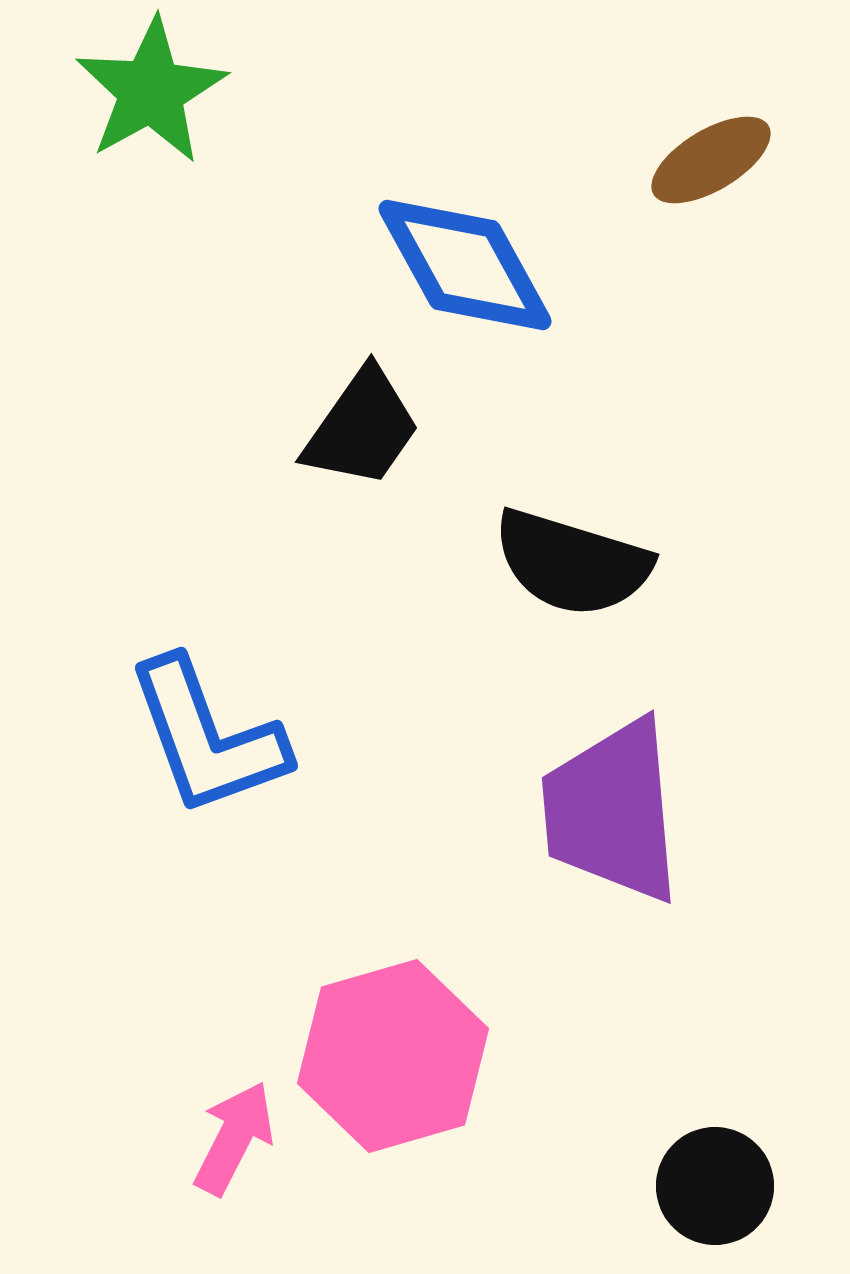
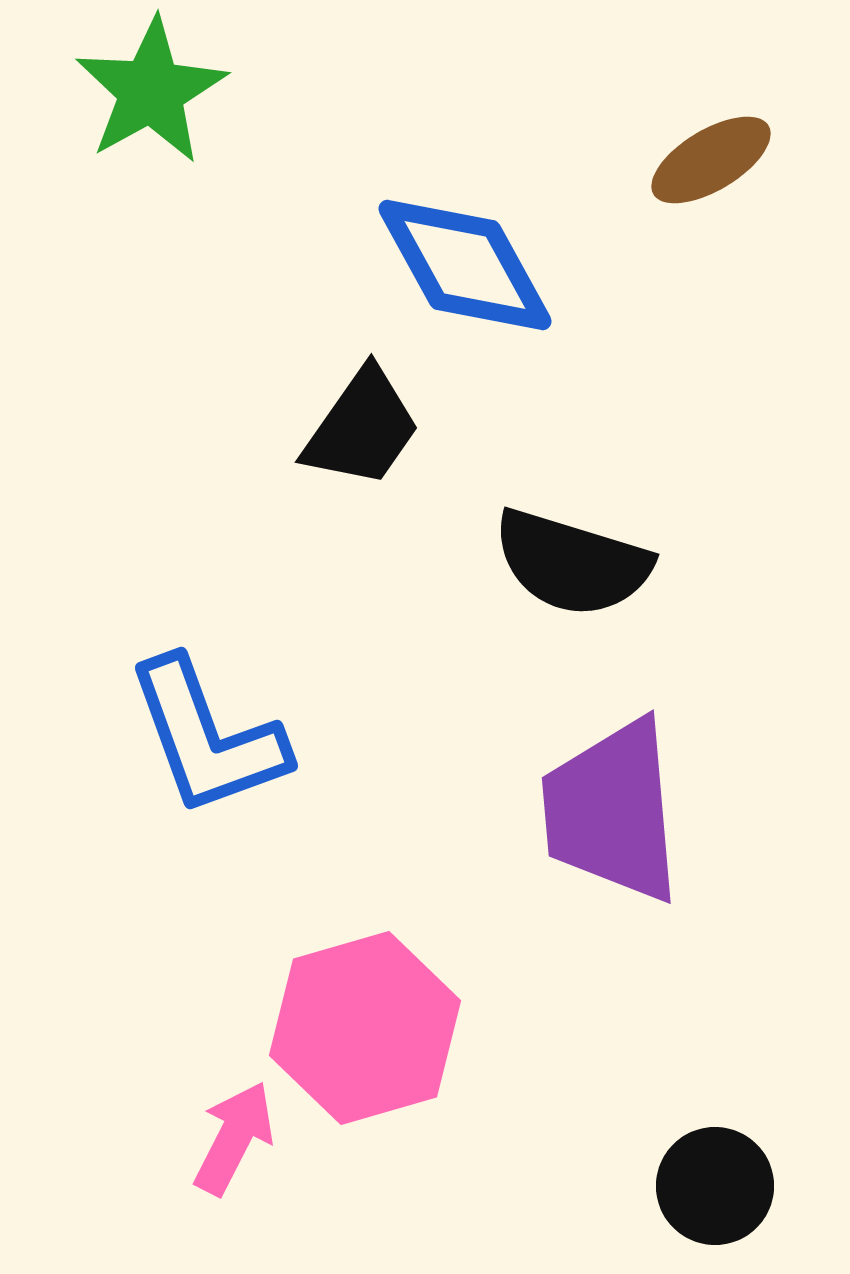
pink hexagon: moved 28 px left, 28 px up
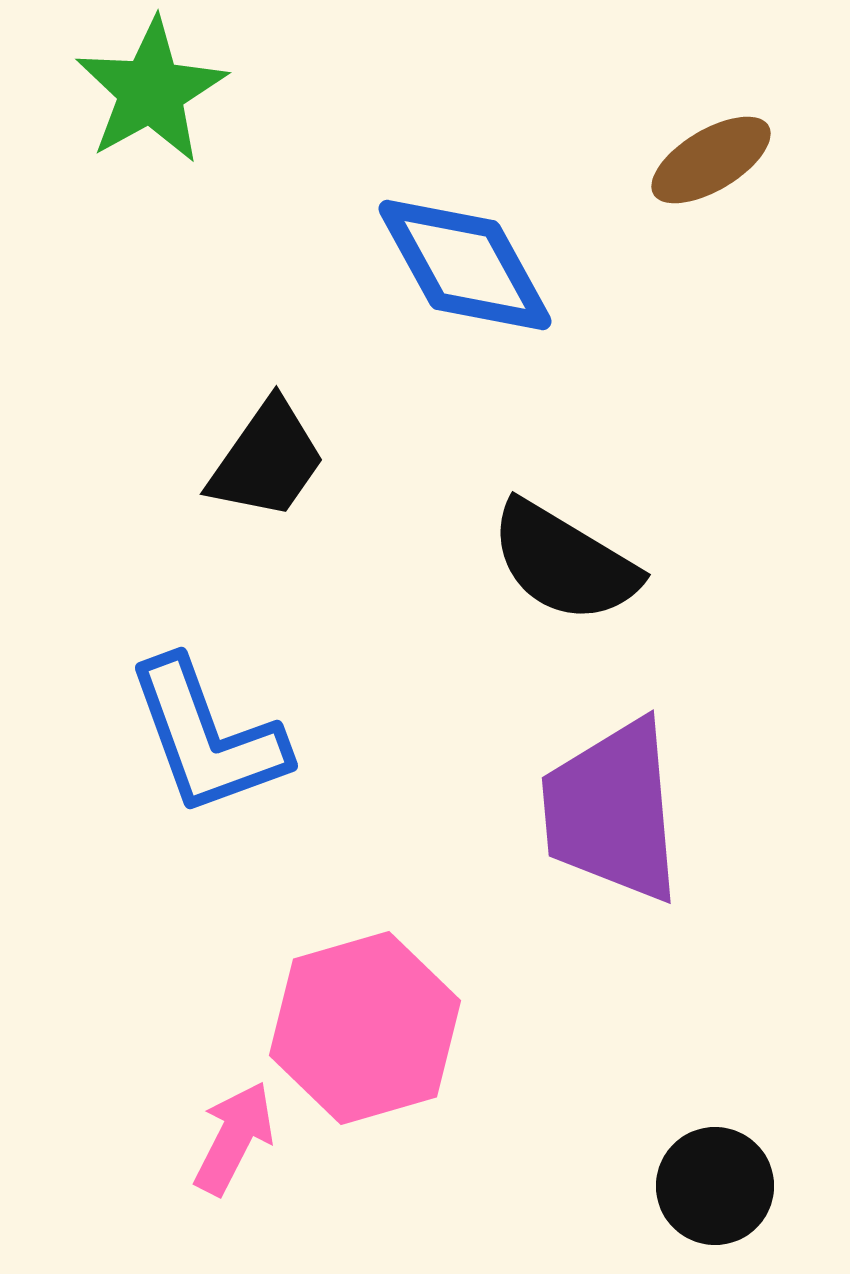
black trapezoid: moved 95 px left, 32 px down
black semicircle: moved 8 px left, 1 px up; rotated 14 degrees clockwise
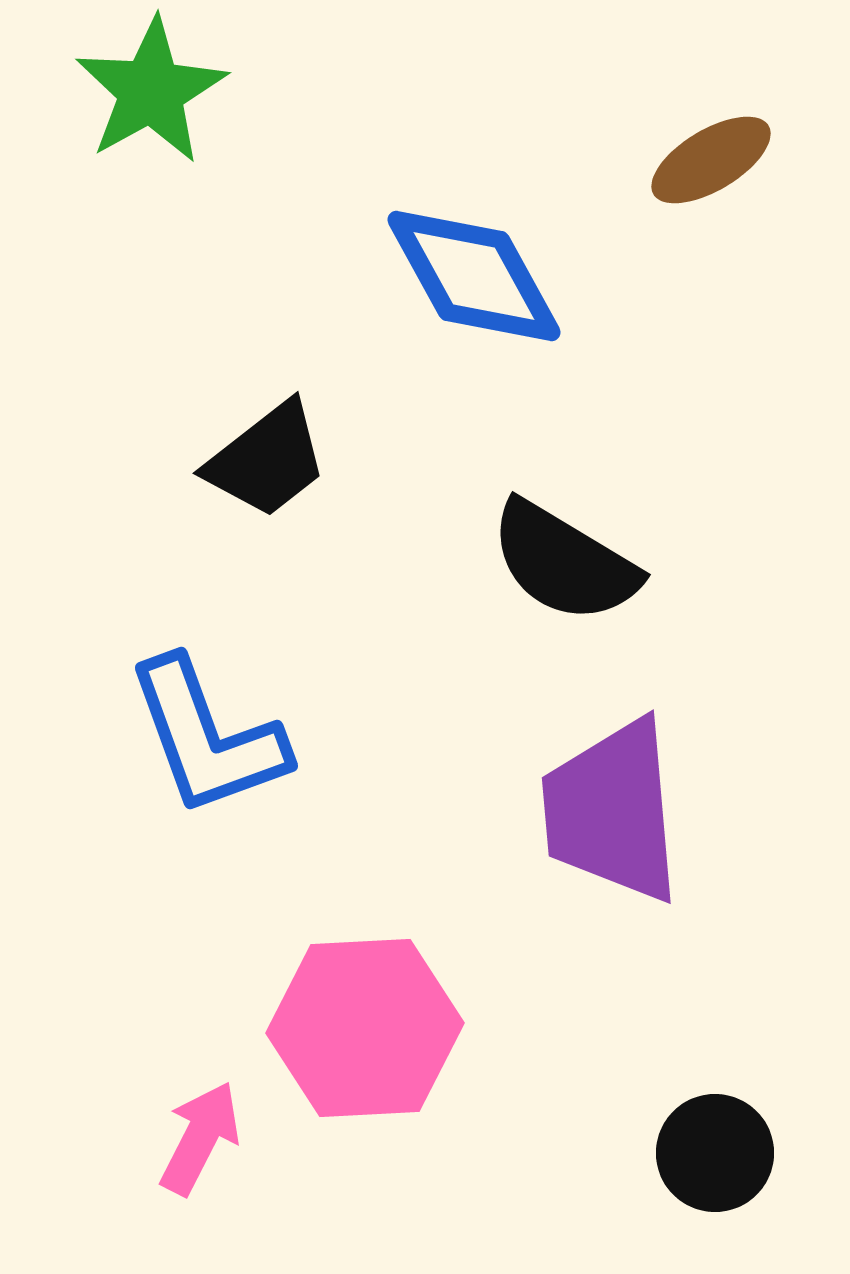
blue diamond: moved 9 px right, 11 px down
black trapezoid: rotated 17 degrees clockwise
pink hexagon: rotated 13 degrees clockwise
pink arrow: moved 34 px left
black circle: moved 33 px up
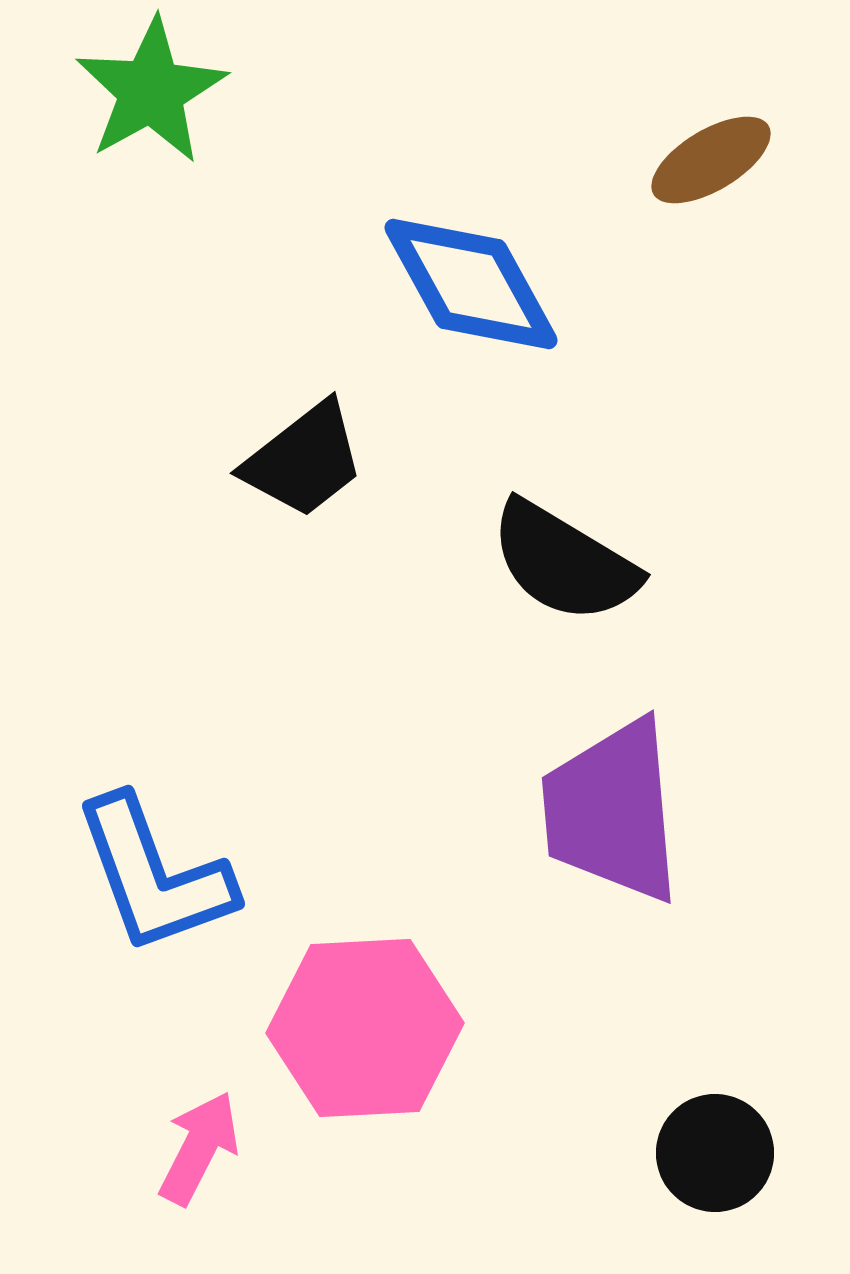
blue diamond: moved 3 px left, 8 px down
black trapezoid: moved 37 px right
blue L-shape: moved 53 px left, 138 px down
pink arrow: moved 1 px left, 10 px down
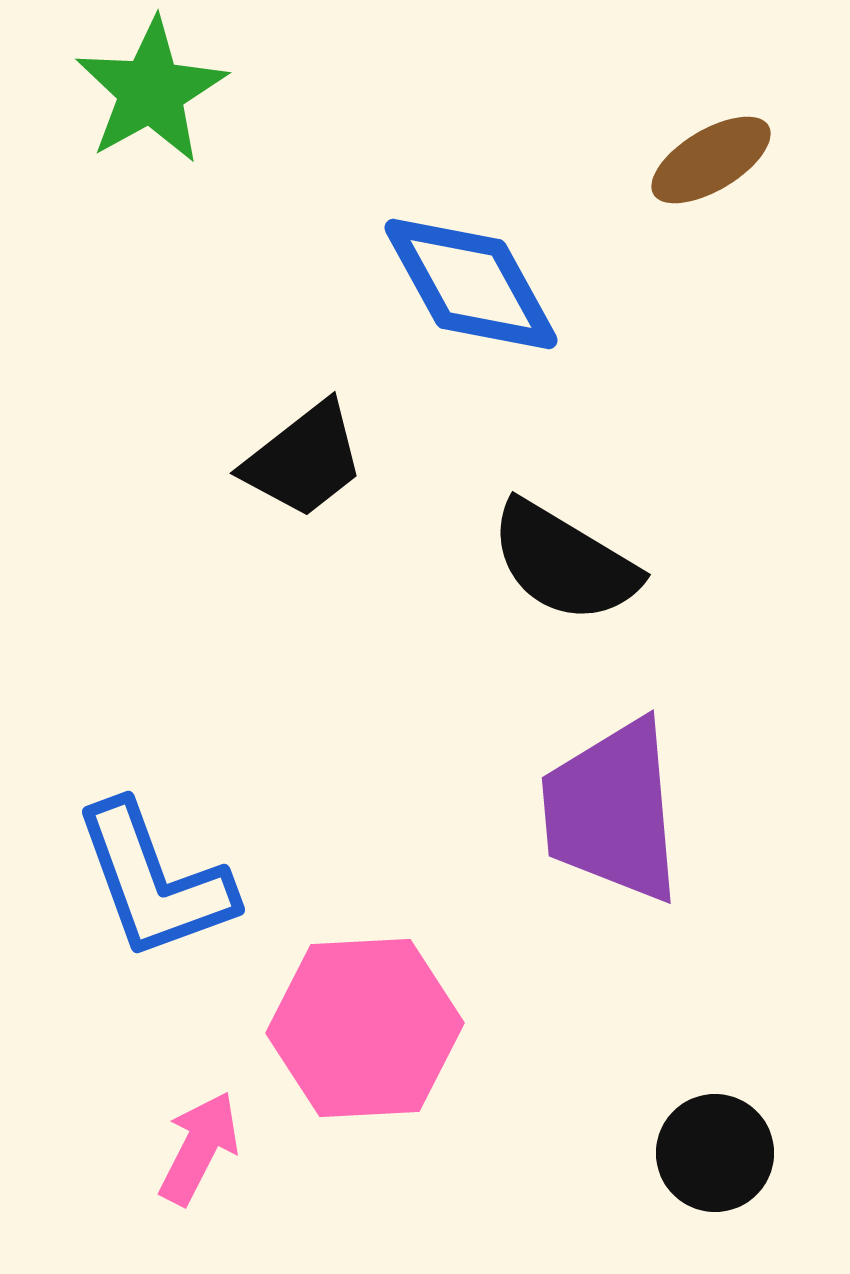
blue L-shape: moved 6 px down
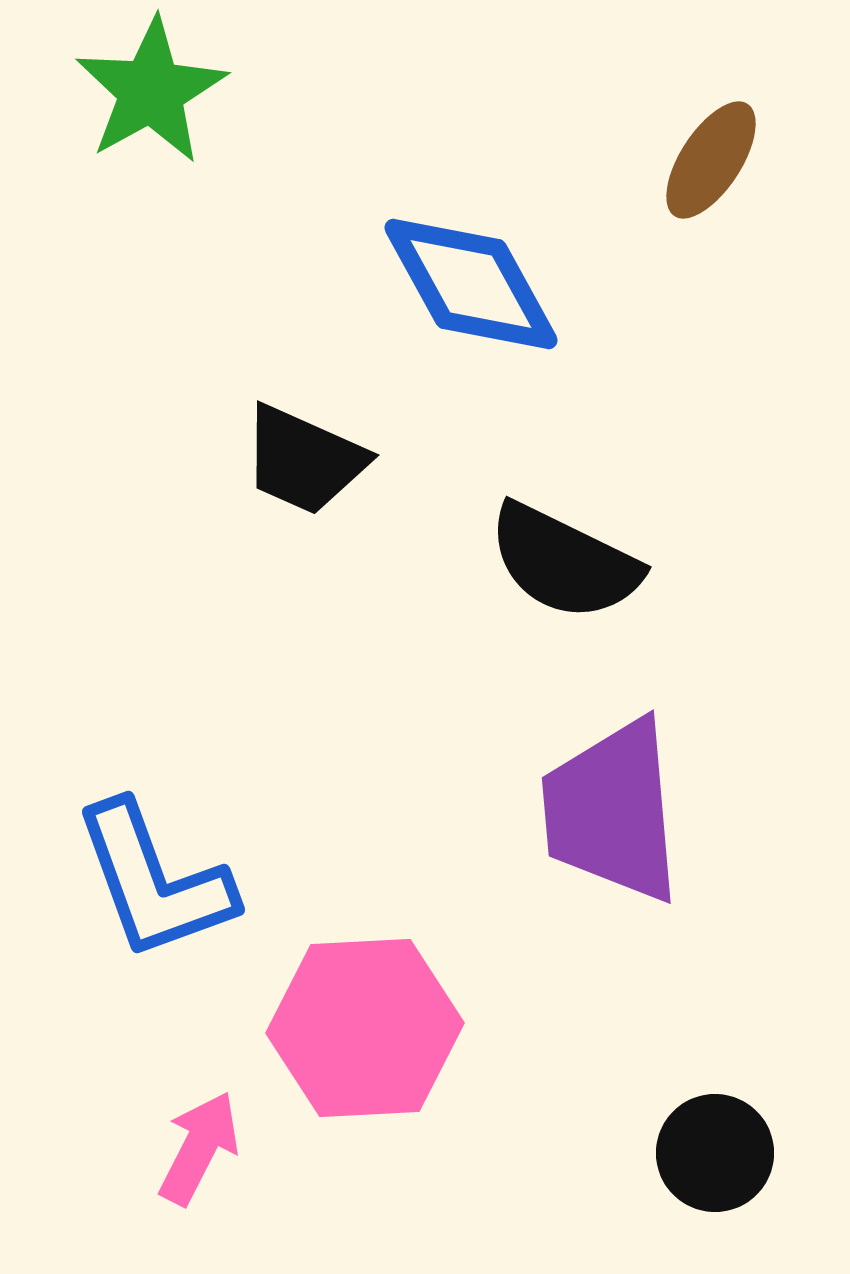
brown ellipse: rotated 26 degrees counterclockwise
black trapezoid: rotated 62 degrees clockwise
black semicircle: rotated 5 degrees counterclockwise
